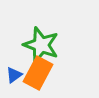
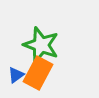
blue triangle: moved 2 px right
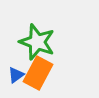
green star: moved 4 px left, 3 px up
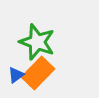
orange rectangle: rotated 16 degrees clockwise
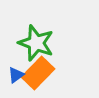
green star: moved 1 px left, 1 px down
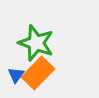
blue triangle: rotated 18 degrees counterclockwise
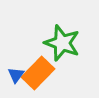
green star: moved 26 px right
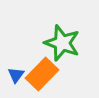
orange rectangle: moved 4 px right, 1 px down
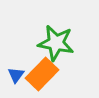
green star: moved 6 px left; rotated 9 degrees counterclockwise
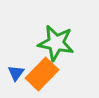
blue triangle: moved 2 px up
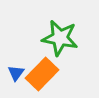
green star: moved 4 px right, 5 px up
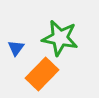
blue triangle: moved 25 px up
